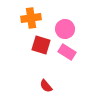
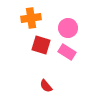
pink circle: moved 3 px right, 1 px up
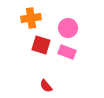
pink rectangle: rotated 12 degrees counterclockwise
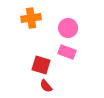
red square: moved 20 px down
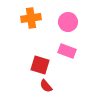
pink circle: moved 6 px up
pink rectangle: moved 1 px up
red square: moved 1 px left
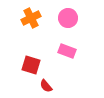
orange cross: rotated 18 degrees counterclockwise
pink circle: moved 4 px up
red square: moved 9 px left
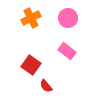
pink rectangle: rotated 18 degrees clockwise
red square: rotated 18 degrees clockwise
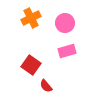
pink circle: moved 3 px left, 5 px down
pink rectangle: rotated 54 degrees counterclockwise
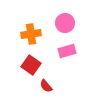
orange cross: moved 16 px down; rotated 18 degrees clockwise
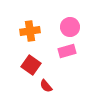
pink circle: moved 5 px right, 4 px down
orange cross: moved 1 px left, 3 px up
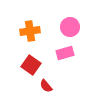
pink rectangle: moved 2 px left, 2 px down
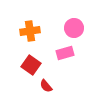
pink circle: moved 4 px right, 1 px down
